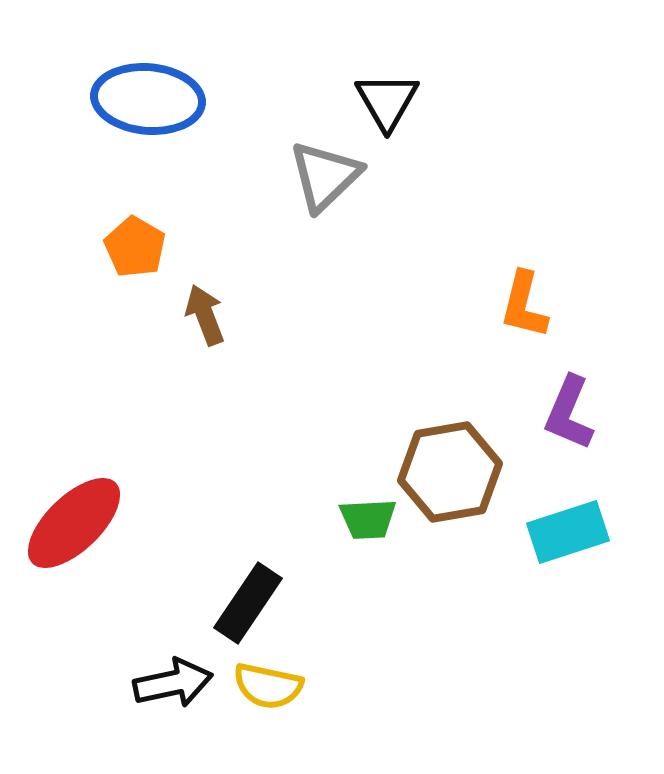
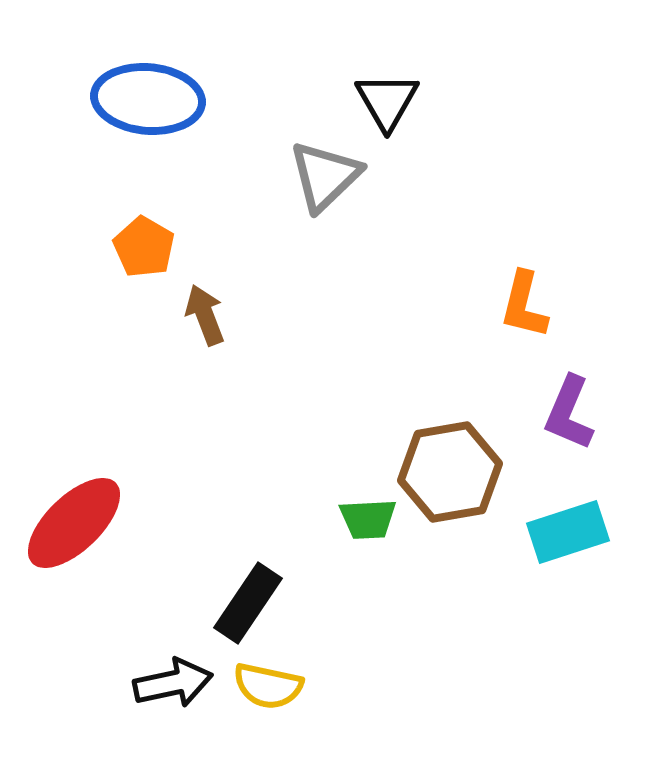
orange pentagon: moved 9 px right
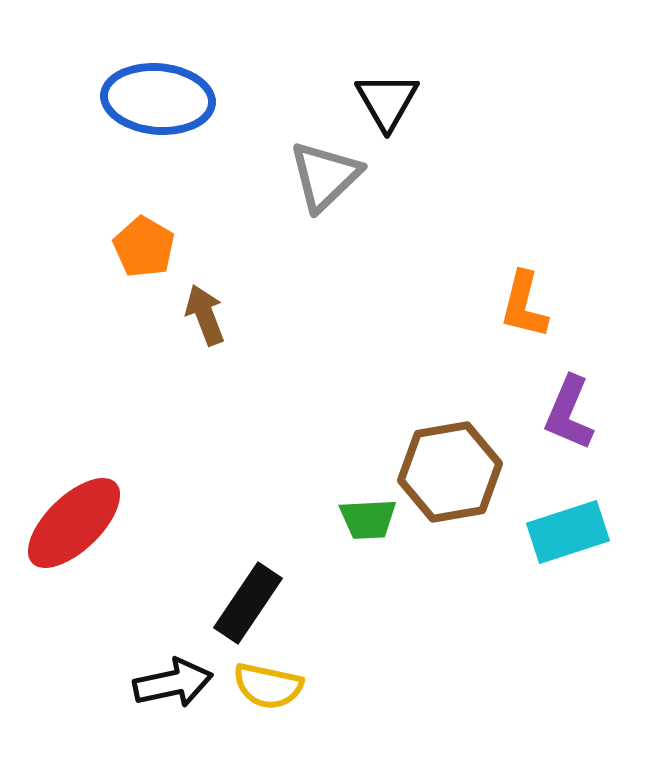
blue ellipse: moved 10 px right
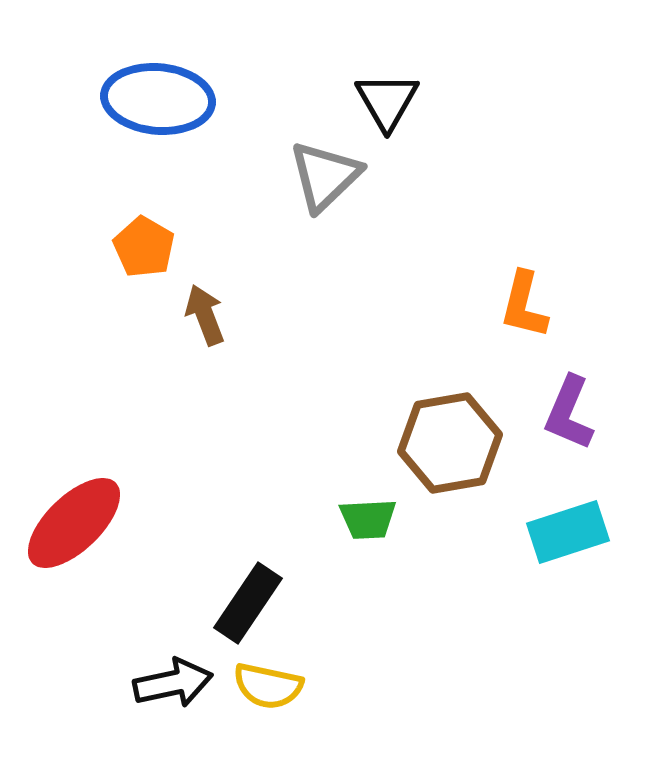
brown hexagon: moved 29 px up
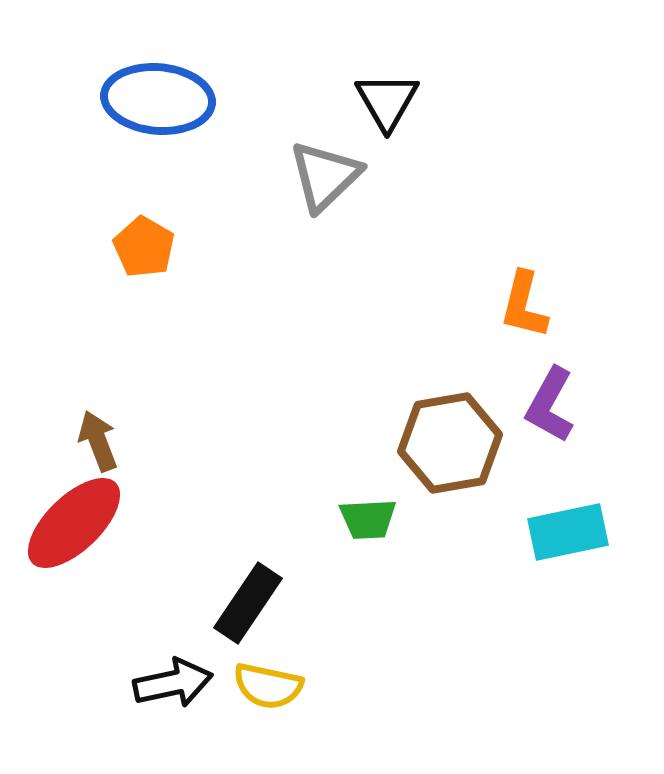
brown arrow: moved 107 px left, 126 px down
purple L-shape: moved 19 px left, 8 px up; rotated 6 degrees clockwise
cyan rectangle: rotated 6 degrees clockwise
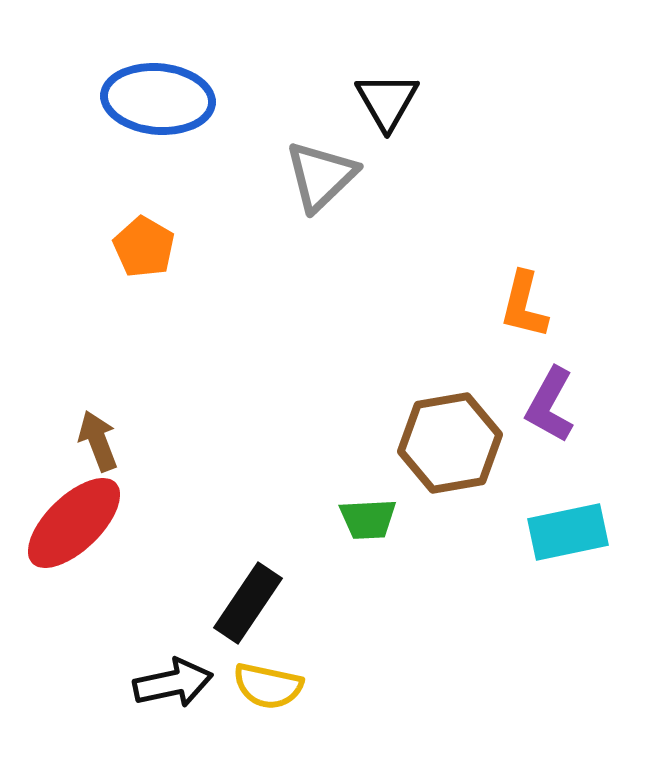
gray triangle: moved 4 px left
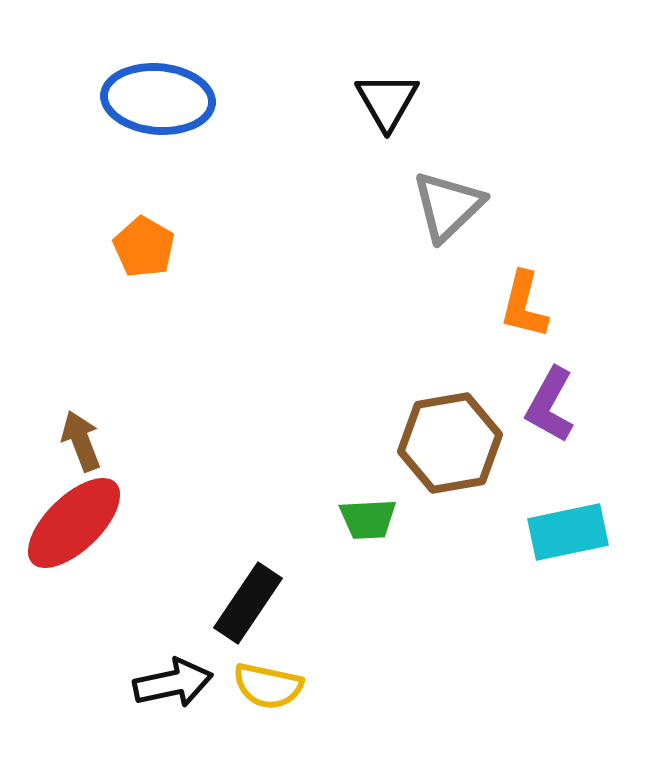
gray triangle: moved 127 px right, 30 px down
brown arrow: moved 17 px left
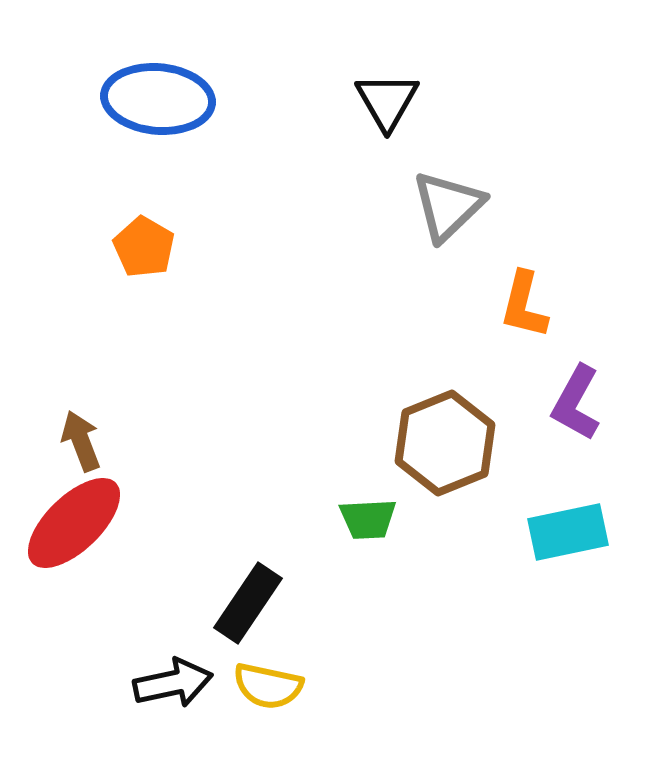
purple L-shape: moved 26 px right, 2 px up
brown hexagon: moved 5 px left; rotated 12 degrees counterclockwise
